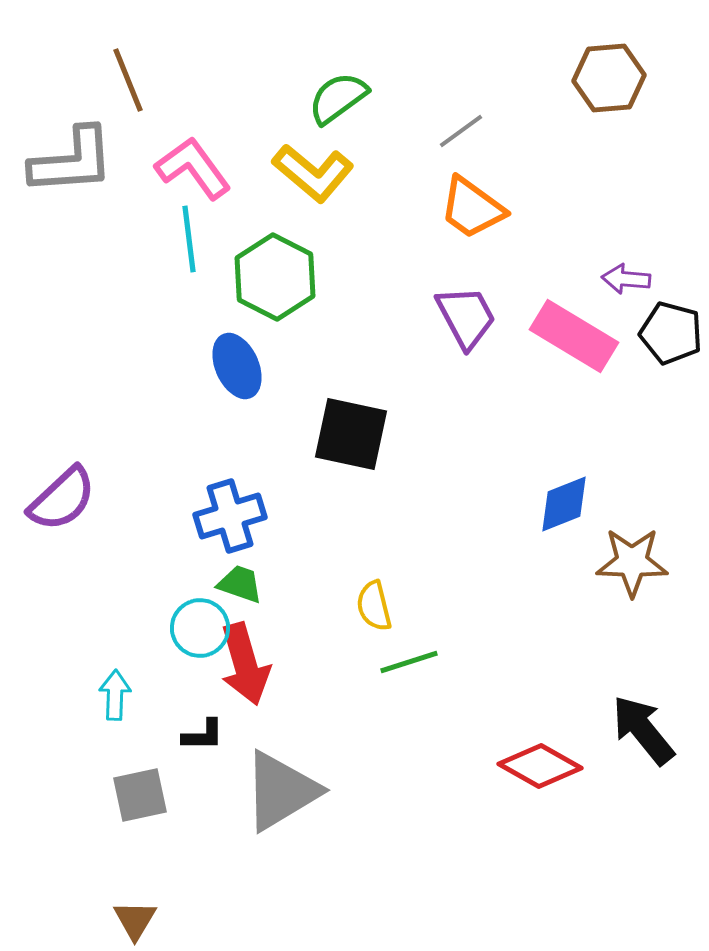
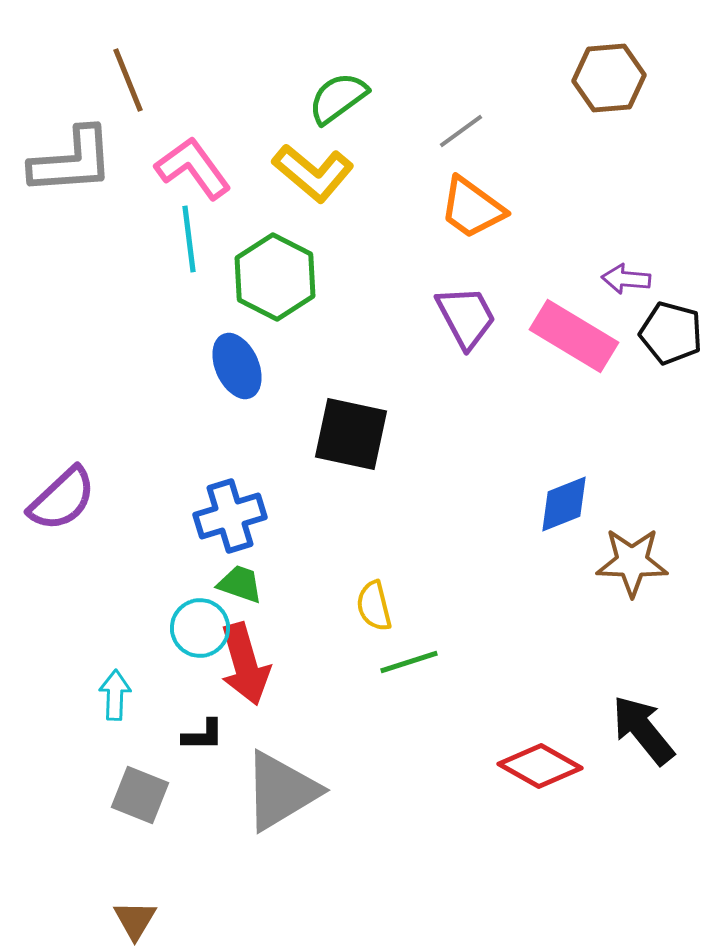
gray square: rotated 34 degrees clockwise
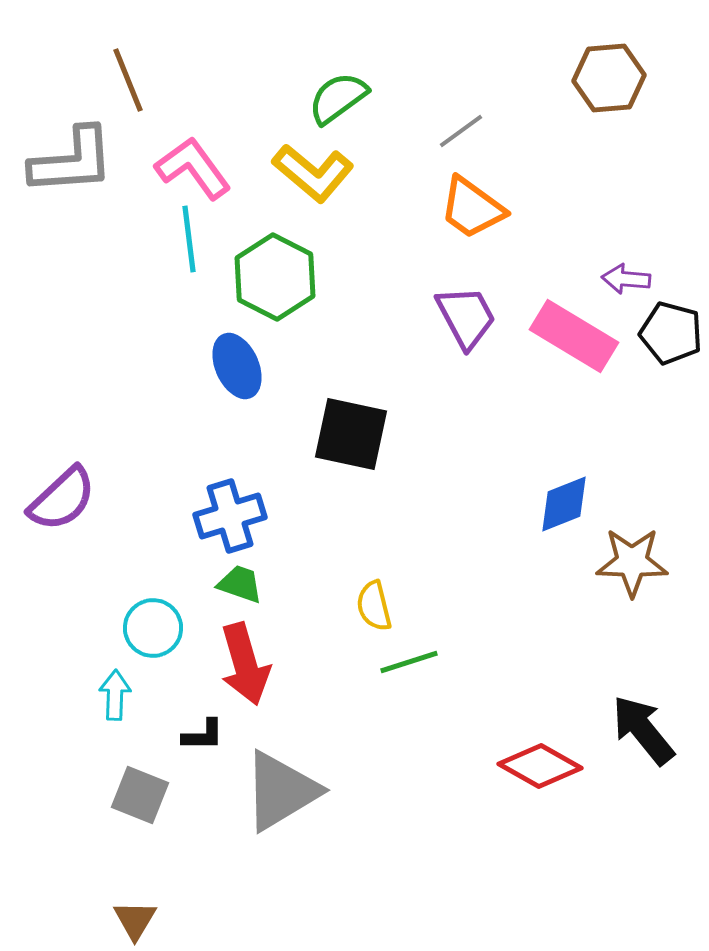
cyan circle: moved 47 px left
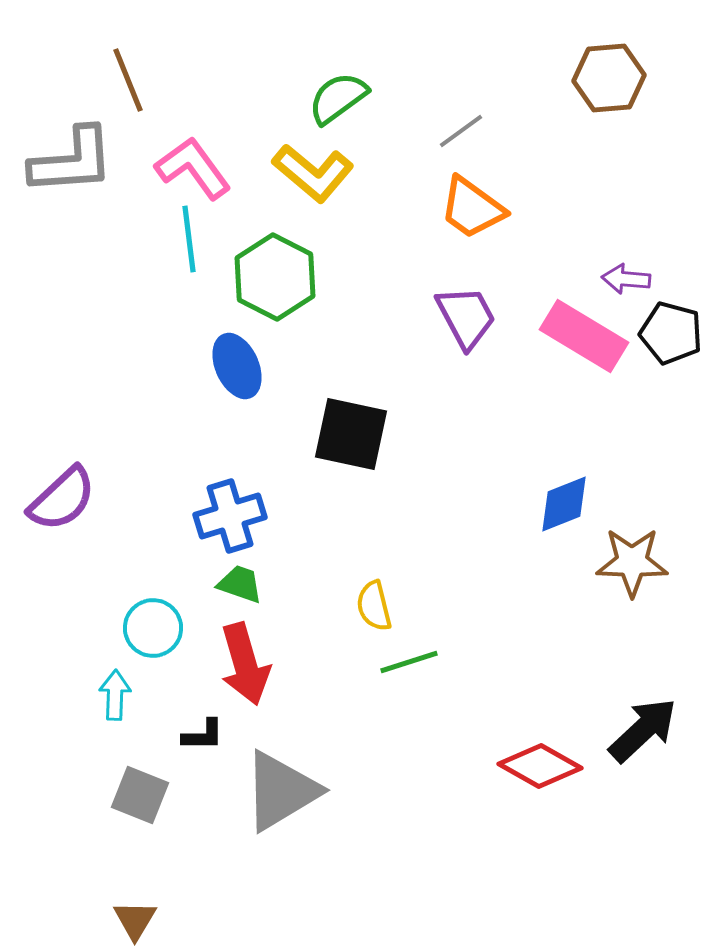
pink rectangle: moved 10 px right
black arrow: rotated 86 degrees clockwise
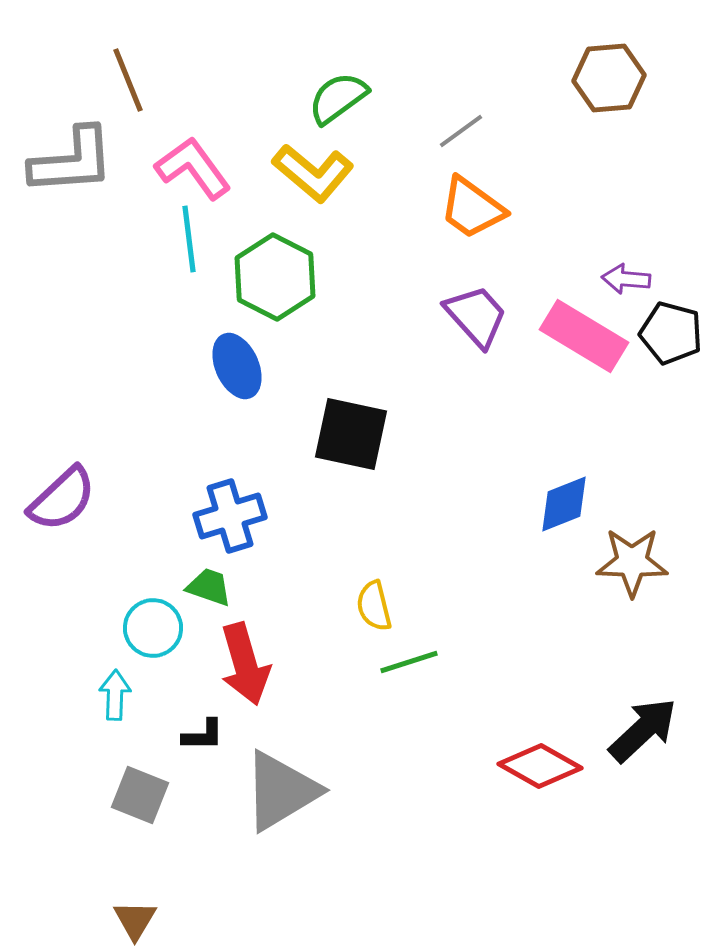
purple trapezoid: moved 10 px right, 1 px up; rotated 14 degrees counterclockwise
green trapezoid: moved 31 px left, 3 px down
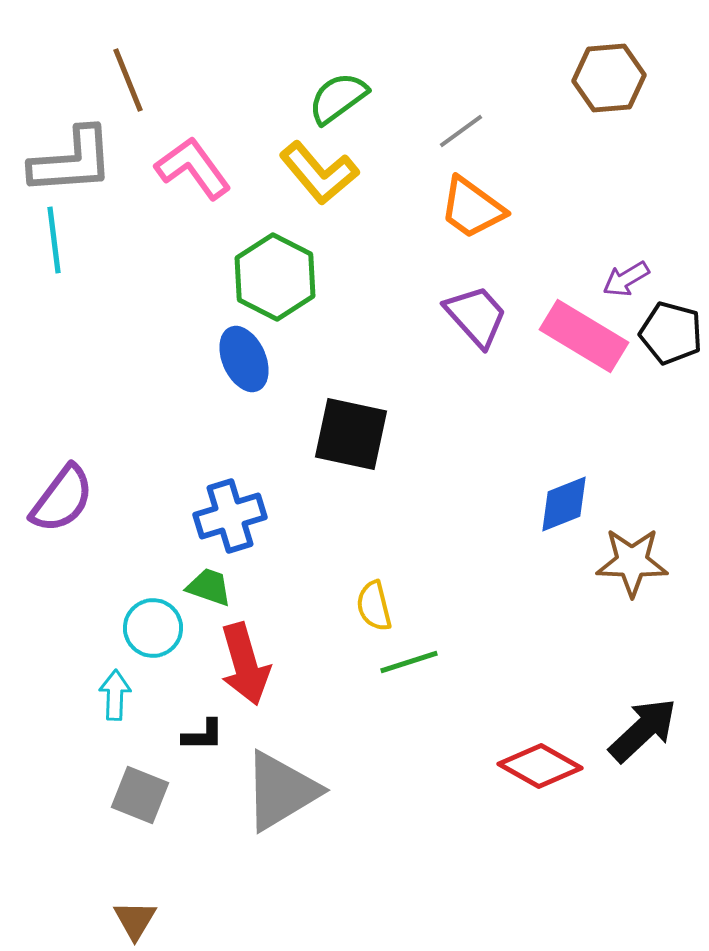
yellow L-shape: moved 6 px right; rotated 10 degrees clockwise
cyan line: moved 135 px left, 1 px down
purple arrow: rotated 36 degrees counterclockwise
blue ellipse: moved 7 px right, 7 px up
purple semicircle: rotated 10 degrees counterclockwise
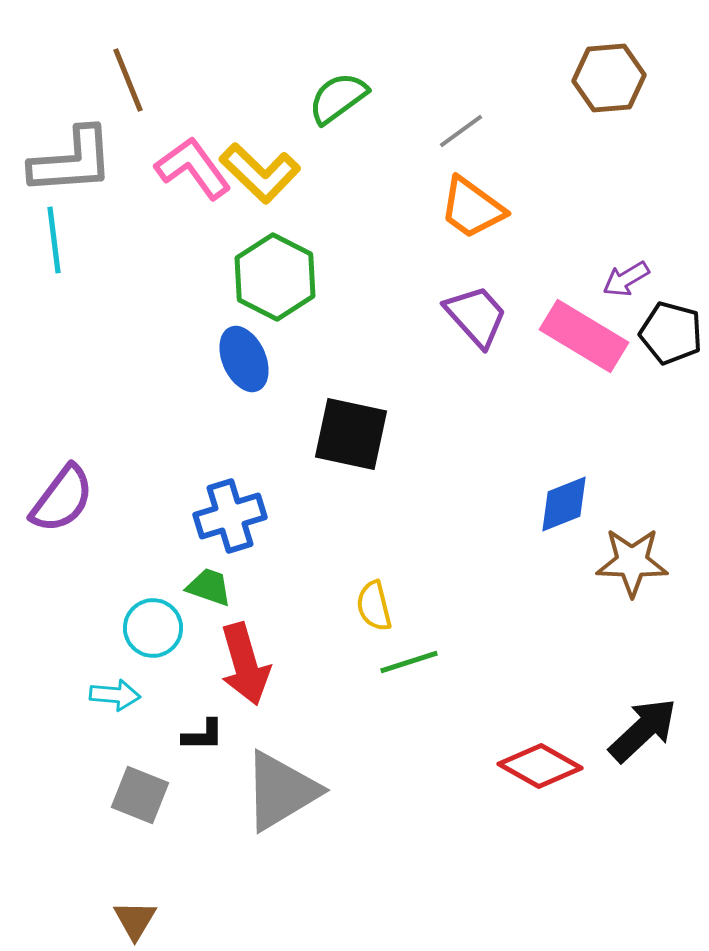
yellow L-shape: moved 59 px left; rotated 6 degrees counterclockwise
cyan arrow: rotated 93 degrees clockwise
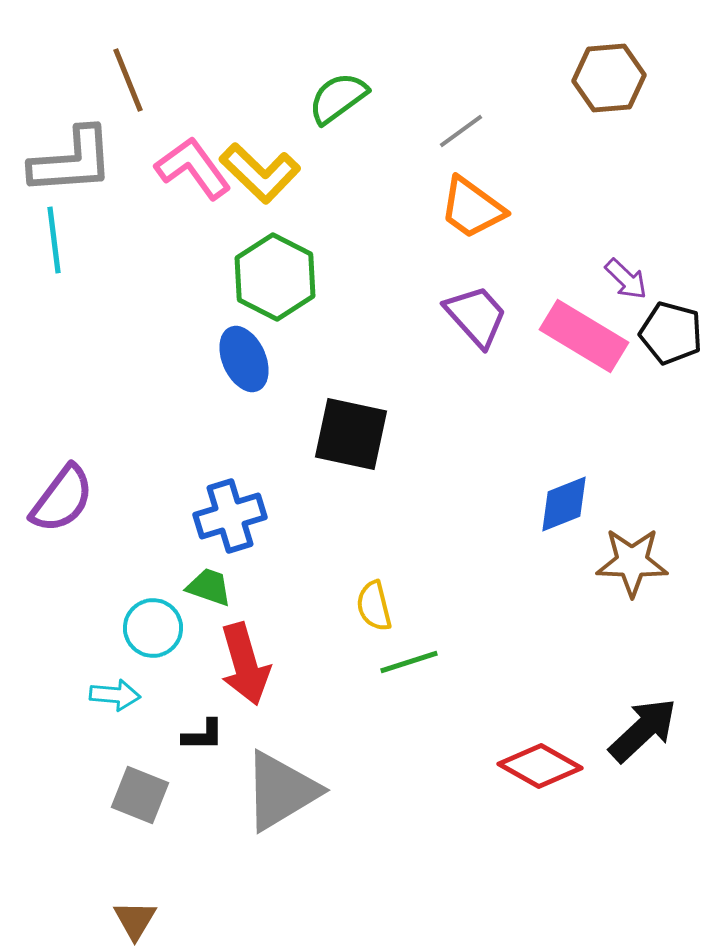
purple arrow: rotated 105 degrees counterclockwise
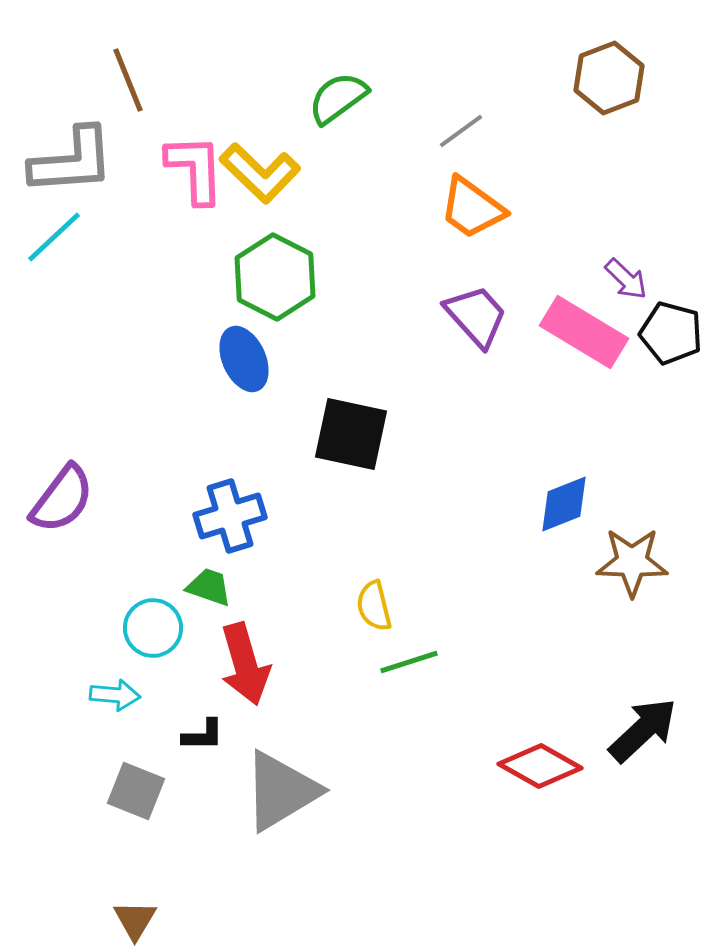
brown hexagon: rotated 16 degrees counterclockwise
pink L-shape: moved 2 px right, 1 px down; rotated 34 degrees clockwise
cyan line: moved 3 px up; rotated 54 degrees clockwise
pink rectangle: moved 4 px up
gray square: moved 4 px left, 4 px up
